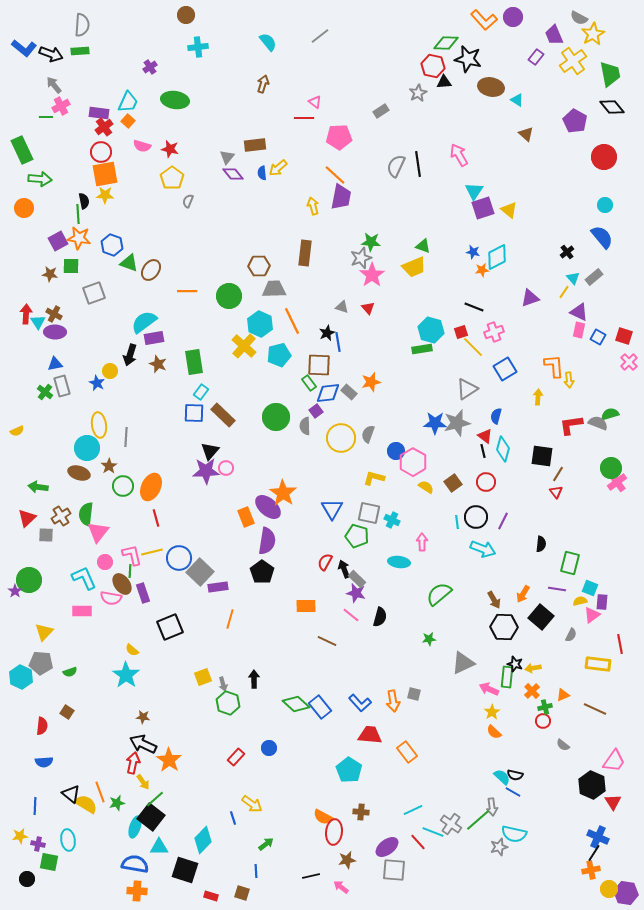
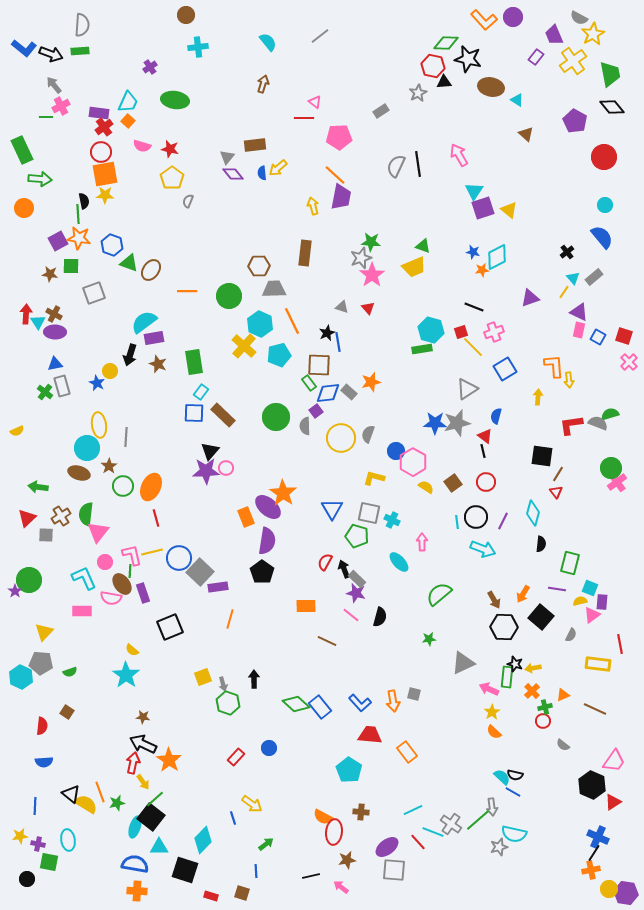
cyan diamond at (503, 449): moved 30 px right, 64 px down
cyan ellipse at (399, 562): rotated 40 degrees clockwise
red triangle at (613, 802): rotated 30 degrees clockwise
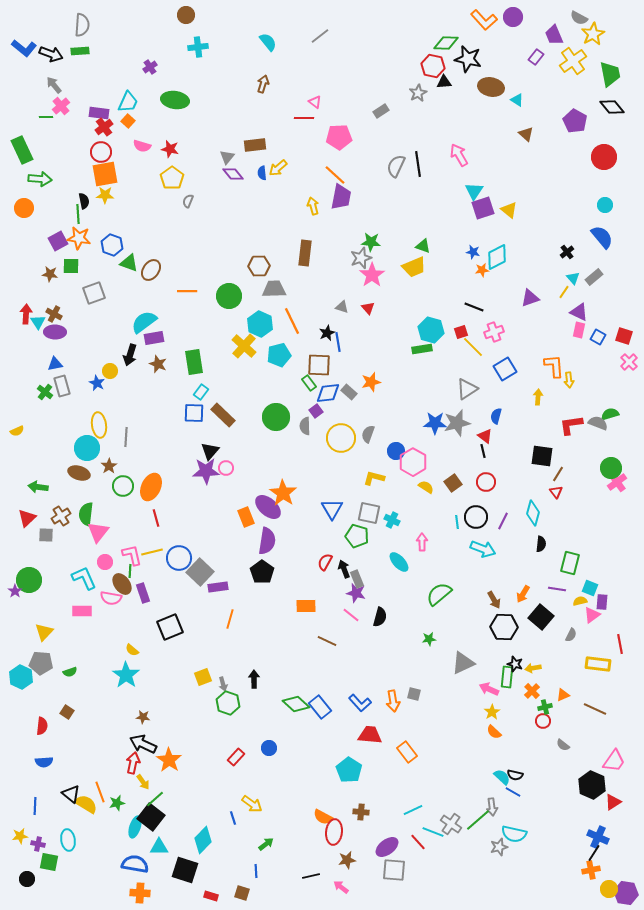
pink cross at (61, 106): rotated 12 degrees counterclockwise
gray rectangle at (357, 579): rotated 24 degrees clockwise
orange cross at (137, 891): moved 3 px right, 2 px down
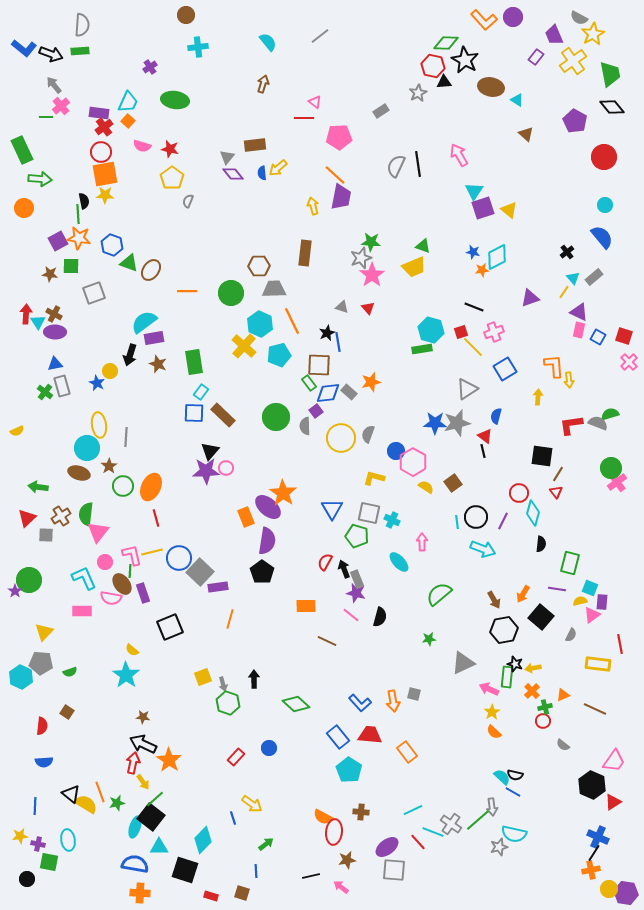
black star at (468, 59): moved 3 px left, 1 px down; rotated 16 degrees clockwise
green circle at (229, 296): moved 2 px right, 3 px up
red circle at (486, 482): moved 33 px right, 11 px down
black hexagon at (504, 627): moved 3 px down; rotated 12 degrees counterclockwise
blue rectangle at (320, 707): moved 18 px right, 30 px down
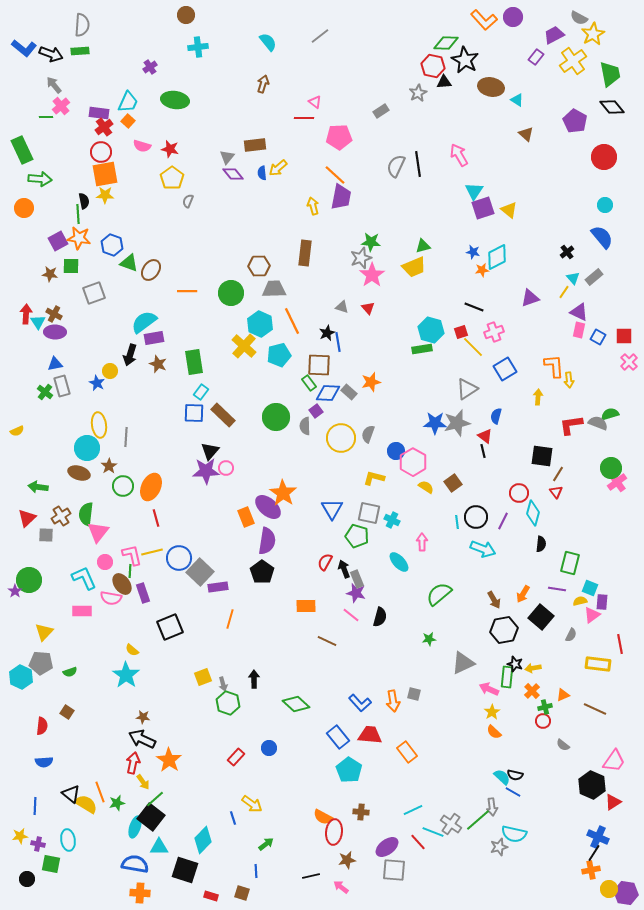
purple trapezoid at (554, 35): rotated 85 degrees clockwise
green triangle at (423, 246): rotated 35 degrees counterclockwise
red square at (624, 336): rotated 18 degrees counterclockwise
blue diamond at (328, 393): rotated 10 degrees clockwise
black arrow at (143, 744): moved 1 px left, 5 px up
green square at (49, 862): moved 2 px right, 2 px down
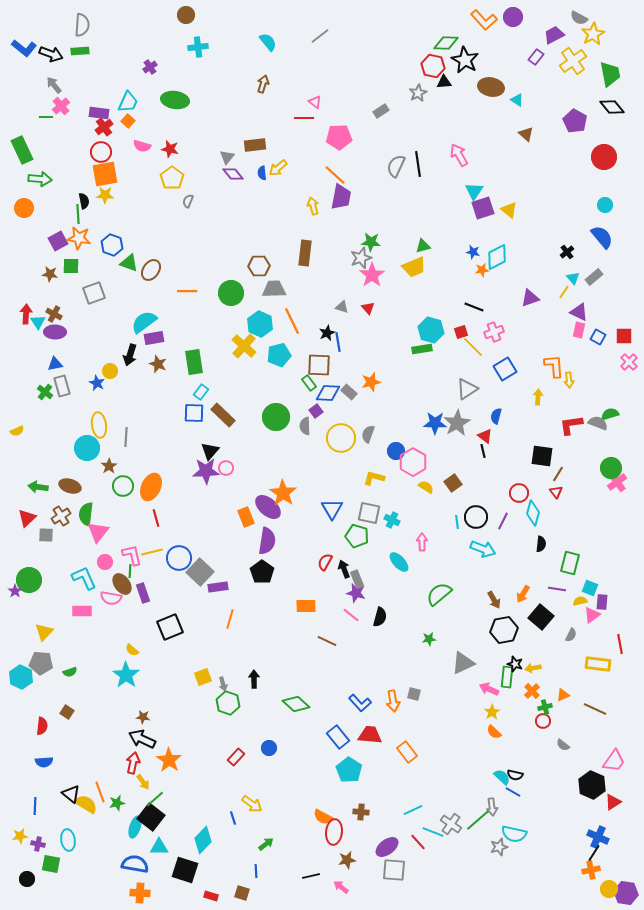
gray star at (457, 423): rotated 16 degrees counterclockwise
brown ellipse at (79, 473): moved 9 px left, 13 px down
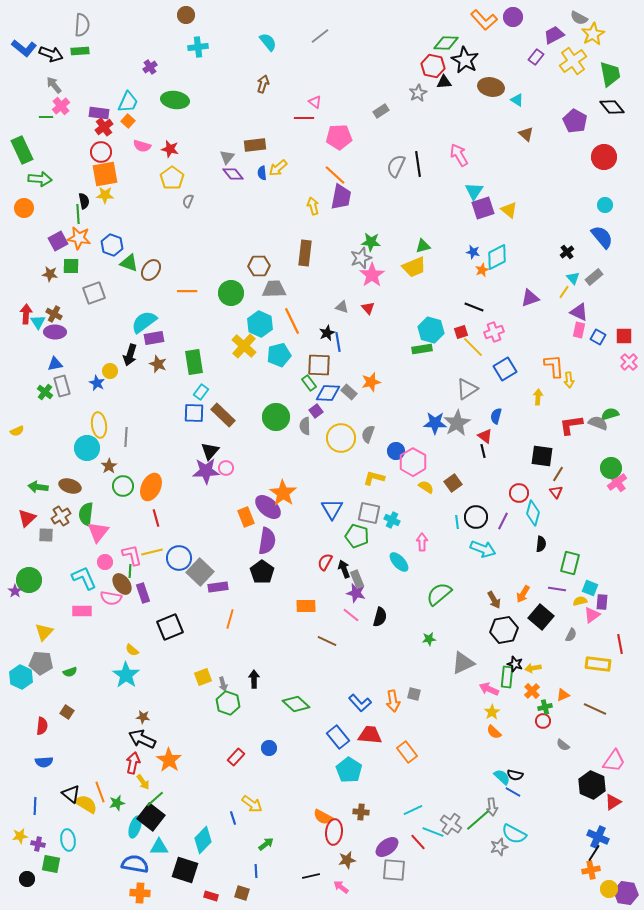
orange star at (482, 270): rotated 16 degrees counterclockwise
cyan semicircle at (514, 834): rotated 15 degrees clockwise
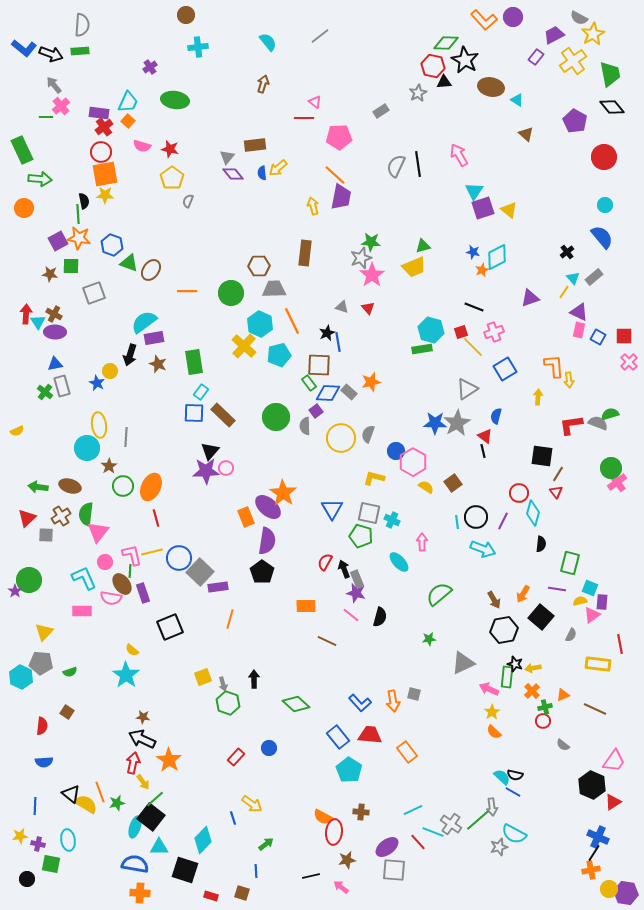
green pentagon at (357, 536): moved 4 px right
